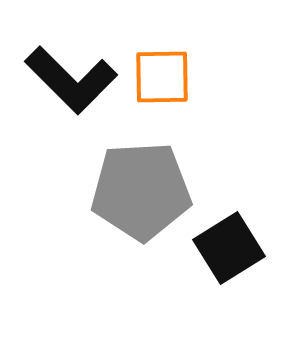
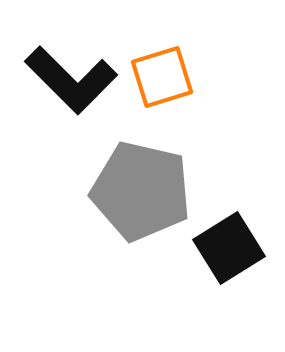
orange square: rotated 16 degrees counterclockwise
gray pentagon: rotated 16 degrees clockwise
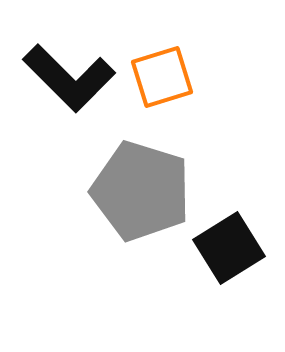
black L-shape: moved 2 px left, 2 px up
gray pentagon: rotated 4 degrees clockwise
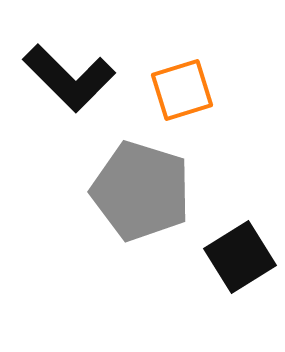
orange square: moved 20 px right, 13 px down
black square: moved 11 px right, 9 px down
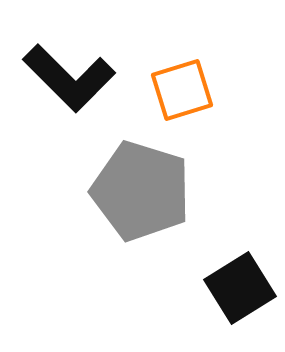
black square: moved 31 px down
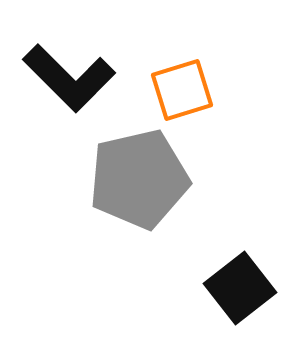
gray pentagon: moved 2 px left, 12 px up; rotated 30 degrees counterclockwise
black square: rotated 6 degrees counterclockwise
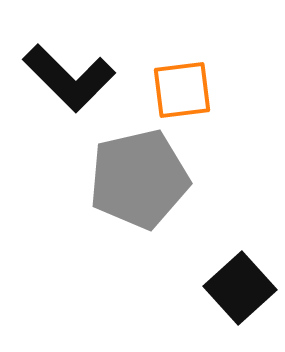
orange square: rotated 10 degrees clockwise
black square: rotated 4 degrees counterclockwise
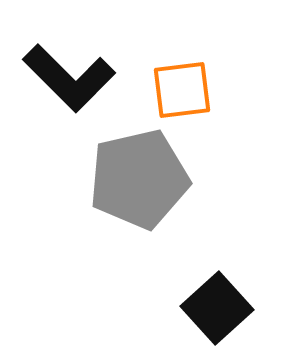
black square: moved 23 px left, 20 px down
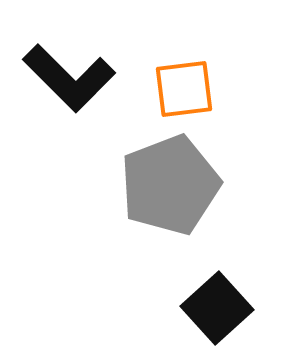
orange square: moved 2 px right, 1 px up
gray pentagon: moved 31 px right, 6 px down; rotated 8 degrees counterclockwise
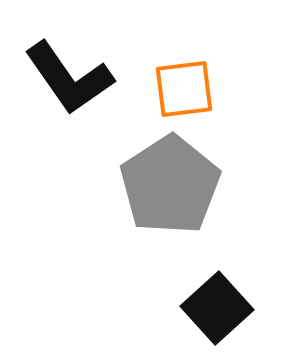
black L-shape: rotated 10 degrees clockwise
gray pentagon: rotated 12 degrees counterclockwise
